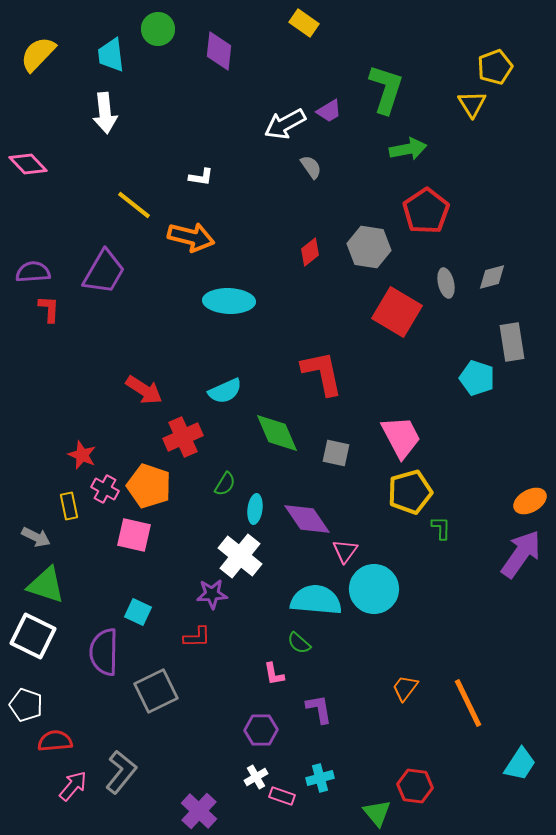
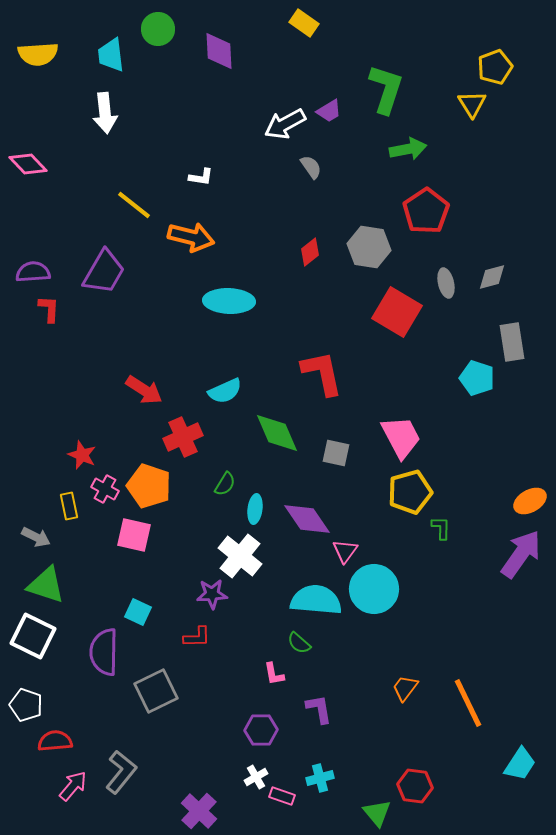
purple diamond at (219, 51): rotated 9 degrees counterclockwise
yellow semicircle at (38, 54): rotated 138 degrees counterclockwise
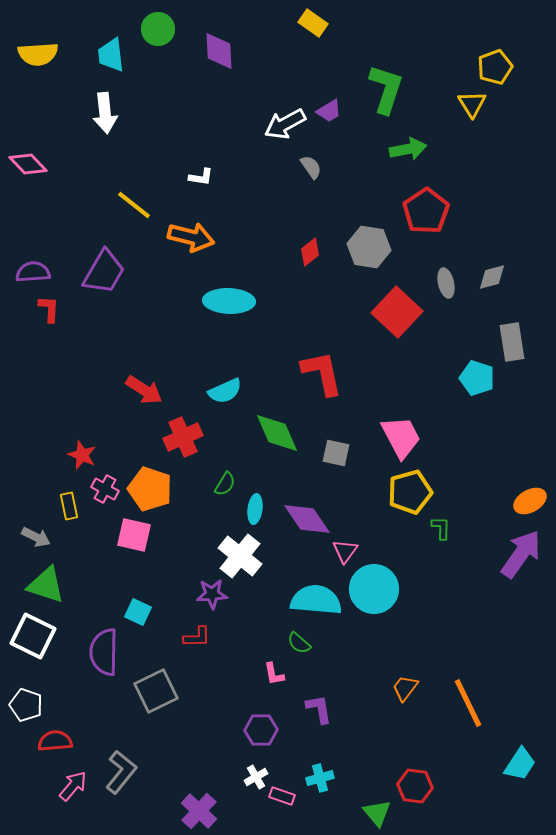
yellow rectangle at (304, 23): moved 9 px right
red square at (397, 312): rotated 12 degrees clockwise
orange pentagon at (149, 486): moved 1 px right, 3 px down
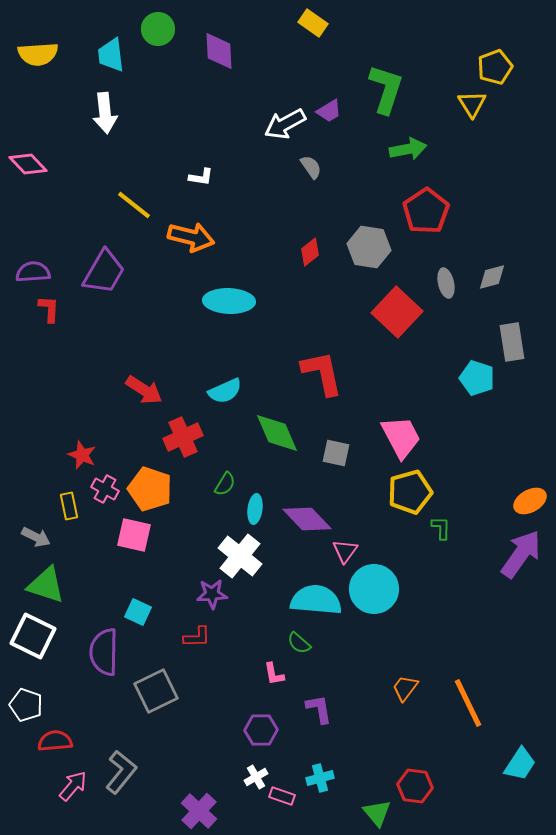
purple diamond at (307, 519): rotated 9 degrees counterclockwise
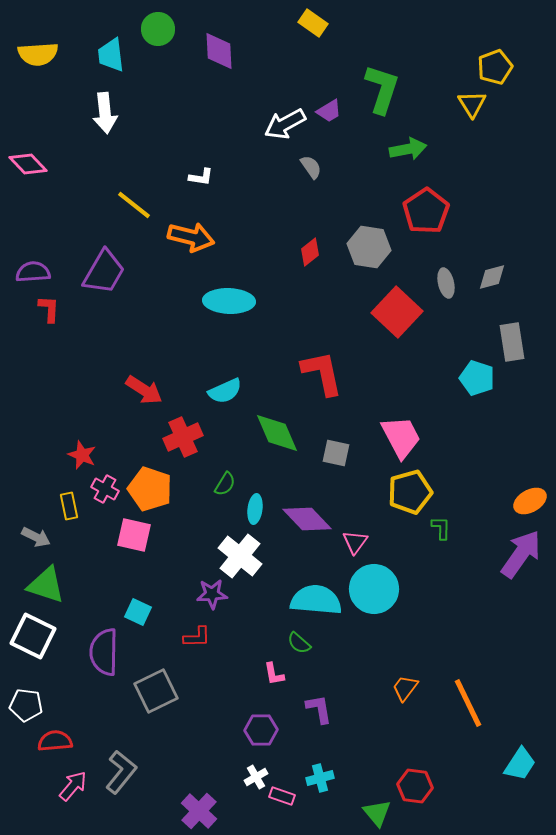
green L-shape at (386, 89): moved 4 px left
pink triangle at (345, 551): moved 10 px right, 9 px up
white pentagon at (26, 705): rotated 12 degrees counterclockwise
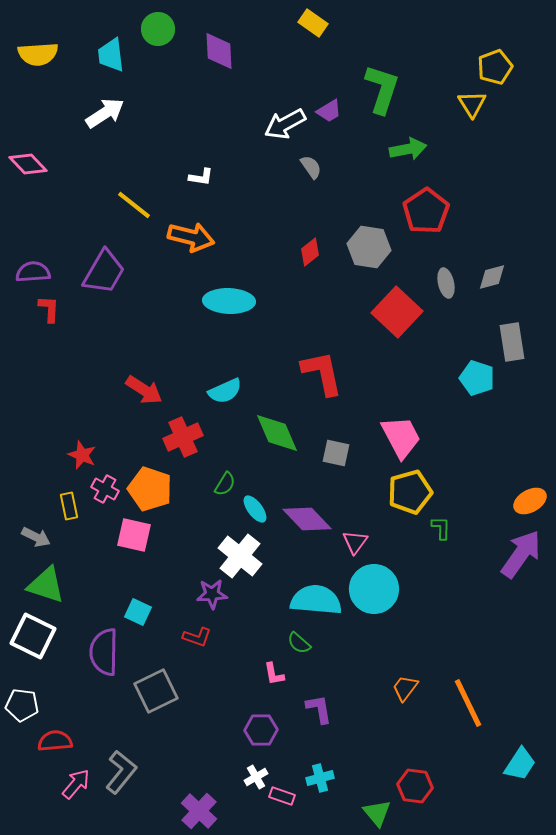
white arrow at (105, 113): rotated 117 degrees counterclockwise
cyan ellipse at (255, 509): rotated 44 degrees counterclockwise
red L-shape at (197, 637): rotated 20 degrees clockwise
white pentagon at (26, 705): moved 4 px left
pink arrow at (73, 786): moved 3 px right, 2 px up
